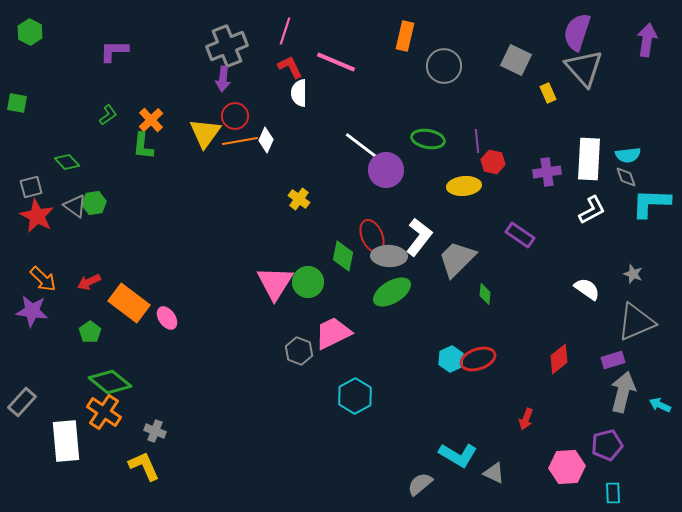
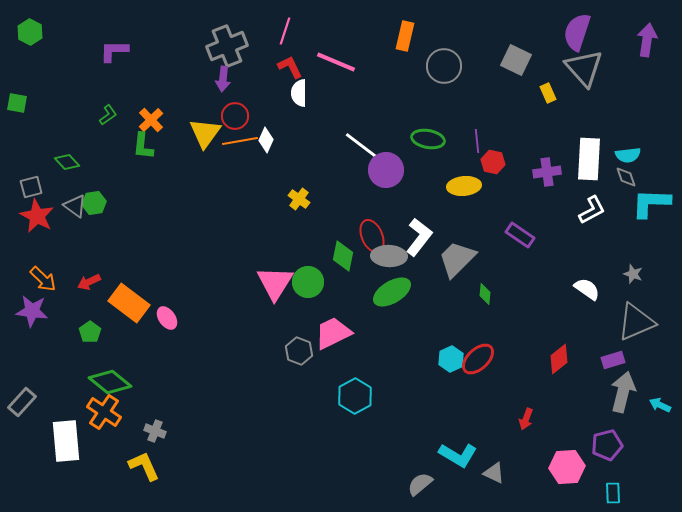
red ellipse at (478, 359): rotated 24 degrees counterclockwise
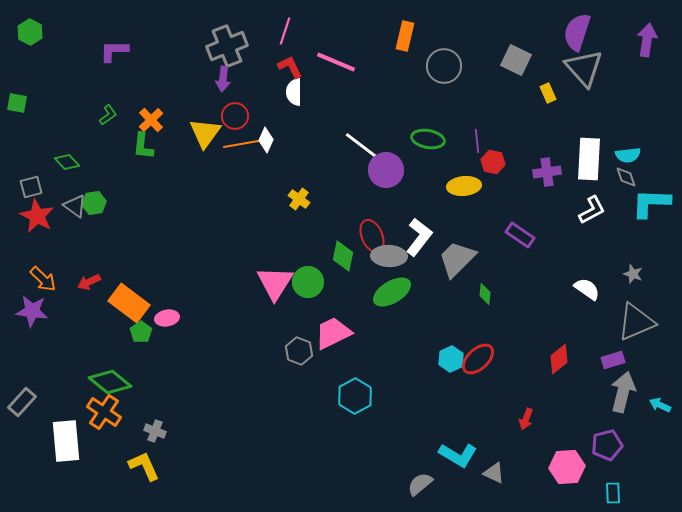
white semicircle at (299, 93): moved 5 px left, 1 px up
orange line at (240, 141): moved 1 px right, 3 px down
pink ellipse at (167, 318): rotated 65 degrees counterclockwise
green pentagon at (90, 332): moved 51 px right
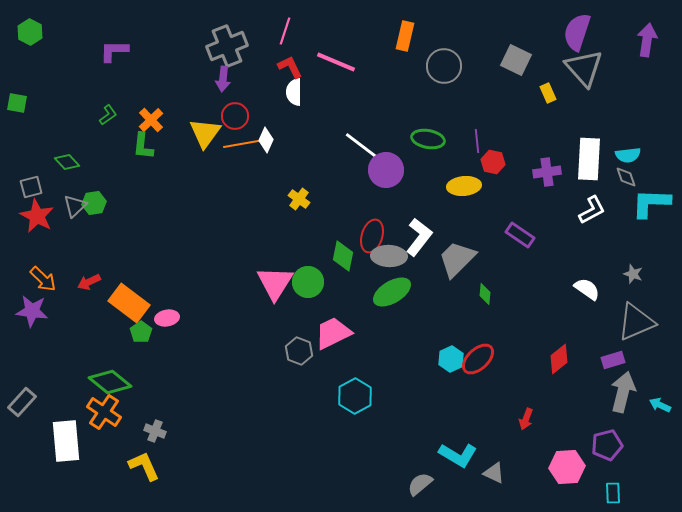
gray triangle at (75, 206): rotated 40 degrees clockwise
red ellipse at (372, 236): rotated 40 degrees clockwise
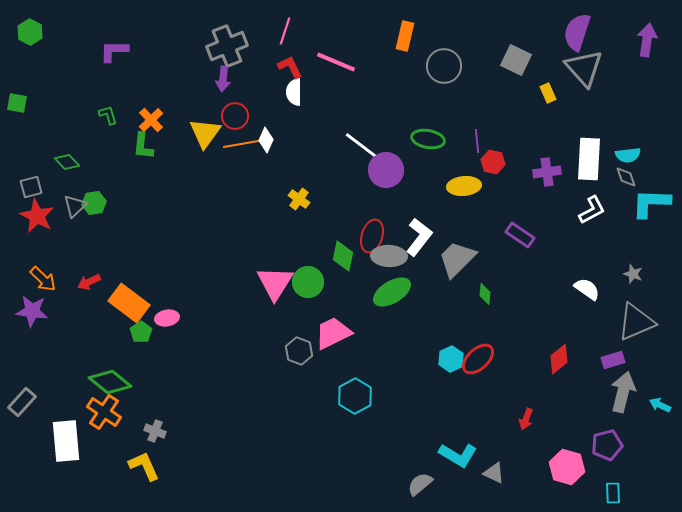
green L-shape at (108, 115): rotated 70 degrees counterclockwise
pink hexagon at (567, 467): rotated 20 degrees clockwise
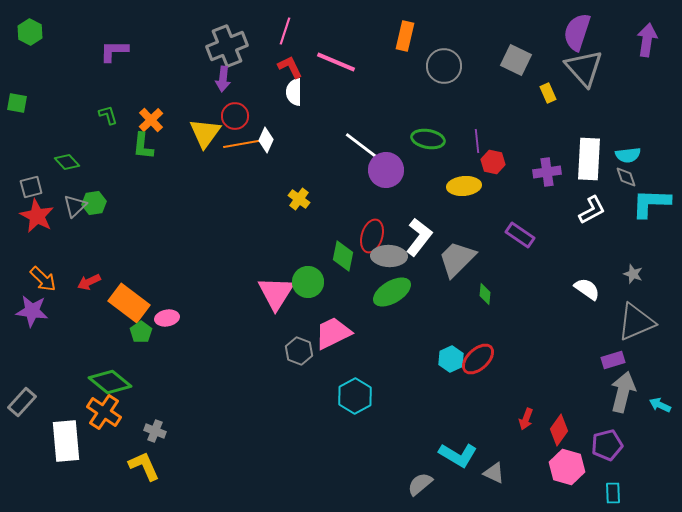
pink triangle at (275, 283): moved 1 px right, 10 px down
red diamond at (559, 359): moved 71 px down; rotated 16 degrees counterclockwise
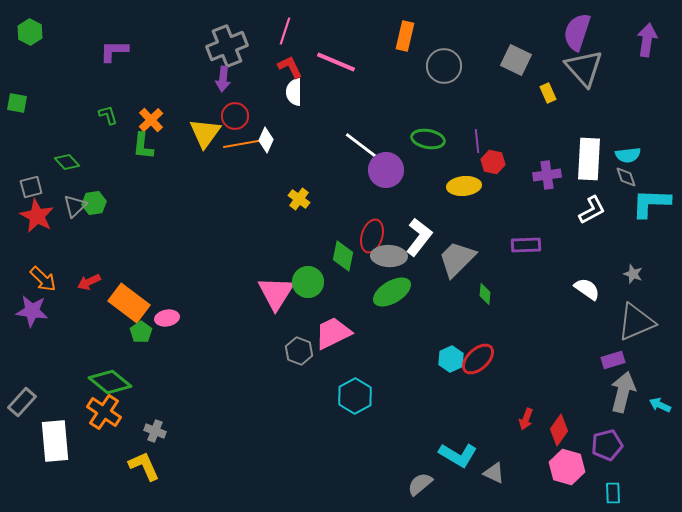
purple cross at (547, 172): moved 3 px down
purple rectangle at (520, 235): moved 6 px right, 10 px down; rotated 36 degrees counterclockwise
white rectangle at (66, 441): moved 11 px left
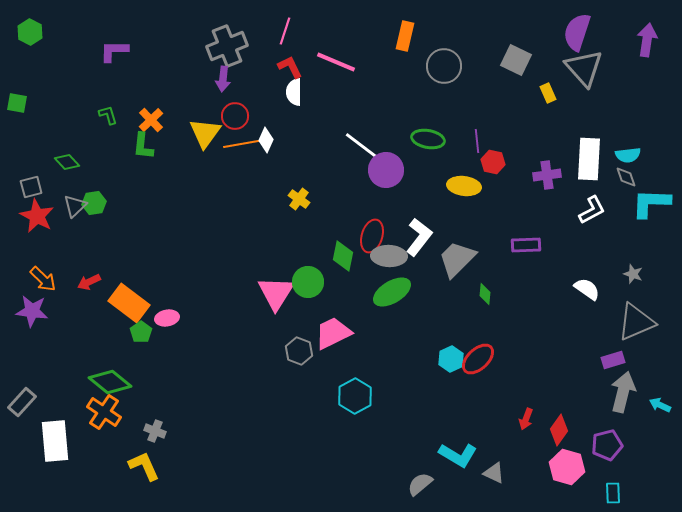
yellow ellipse at (464, 186): rotated 12 degrees clockwise
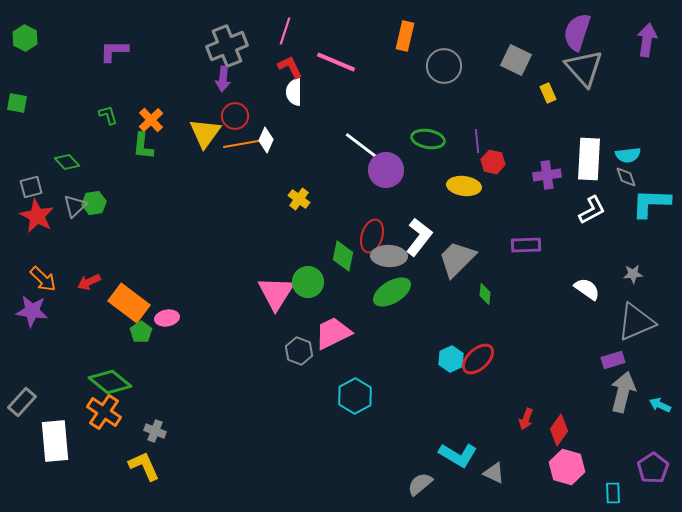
green hexagon at (30, 32): moved 5 px left, 6 px down
gray star at (633, 274): rotated 24 degrees counterclockwise
purple pentagon at (607, 445): moved 46 px right, 23 px down; rotated 20 degrees counterclockwise
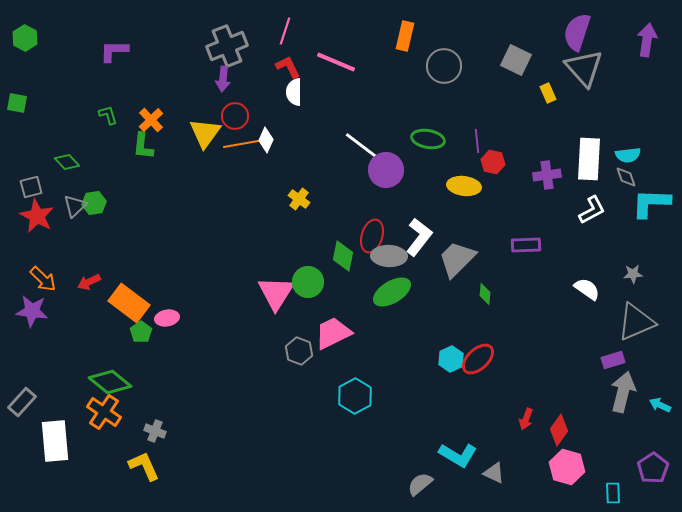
red L-shape at (290, 67): moved 2 px left
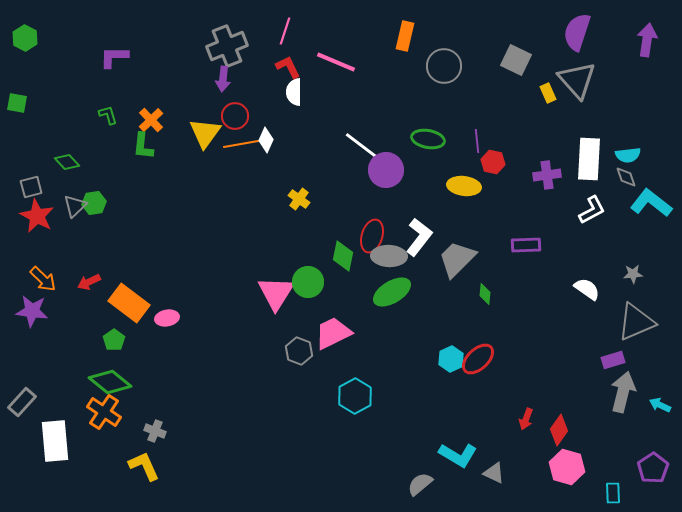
purple L-shape at (114, 51): moved 6 px down
gray triangle at (584, 68): moved 7 px left, 12 px down
cyan L-shape at (651, 203): rotated 36 degrees clockwise
green pentagon at (141, 332): moved 27 px left, 8 px down
